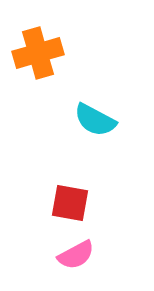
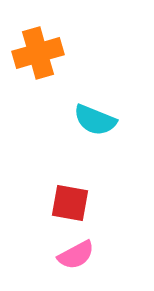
cyan semicircle: rotated 6 degrees counterclockwise
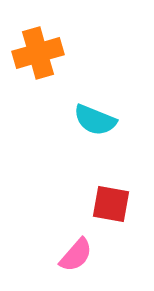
red square: moved 41 px right, 1 px down
pink semicircle: rotated 21 degrees counterclockwise
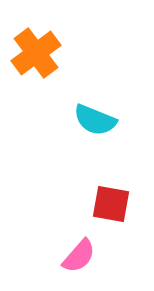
orange cross: moved 2 px left; rotated 21 degrees counterclockwise
pink semicircle: moved 3 px right, 1 px down
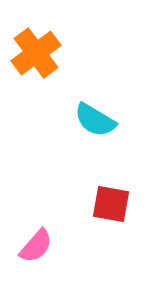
cyan semicircle: rotated 9 degrees clockwise
pink semicircle: moved 43 px left, 10 px up
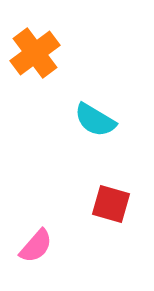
orange cross: moved 1 px left
red square: rotated 6 degrees clockwise
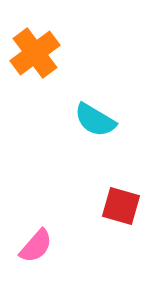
red square: moved 10 px right, 2 px down
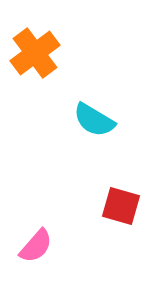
cyan semicircle: moved 1 px left
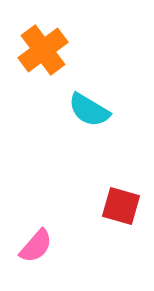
orange cross: moved 8 px right, 3 px up
cyan semicircle: moved 5 px left, 10 px up
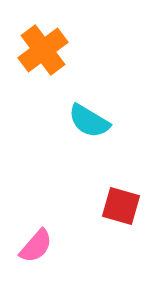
cyan semicircle: moved 11 px down
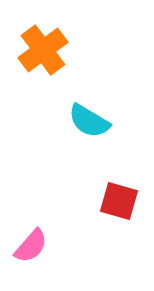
red square: moved 2 px left, 5 px up
pink semicircle: moved 5 px left
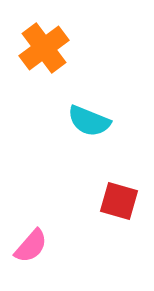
orange cross: moved 1 px right, 2 px up
cyan semicircle: rotated 9 degrees counterclockwise
